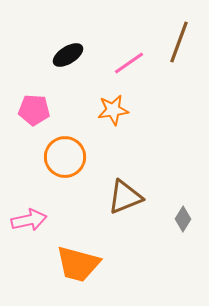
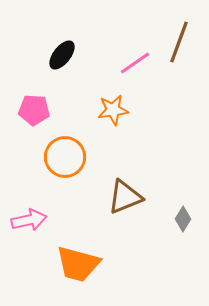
black ellipse: moved 6 px left; rotated 20 degrees counterclockwise
pink line: moved 6 px right
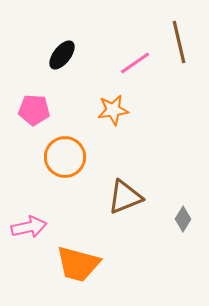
brown line: rotated 33 degrees counterclockwise
pink arrow: moved 7 px down
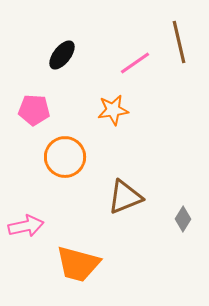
pink arrow: moved 3 px left, 1 px up
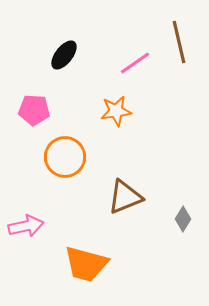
black ellipse: moved 2 px right
orange star: moved 3 px right, 1 px down
orange trapezoid: moved 8 px right
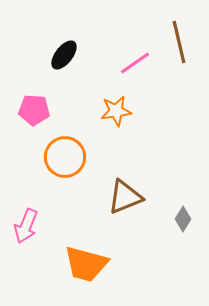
pink arrow: rotated 124 degrees clockwise
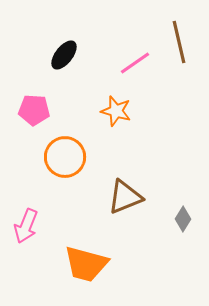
orange star: rotated 24 degrees clockwise
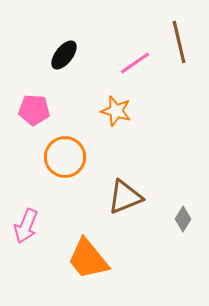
orange trapezoid: moved 2 px right, 5 px up; rotated 36 degrees clockwise
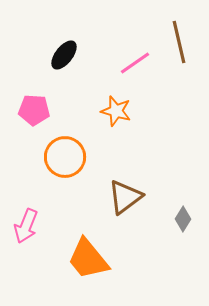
brown triangle: rotated 15 degrees counterclockwise
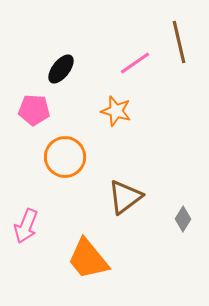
black ellipse: moved 3 px left, 14 px down
